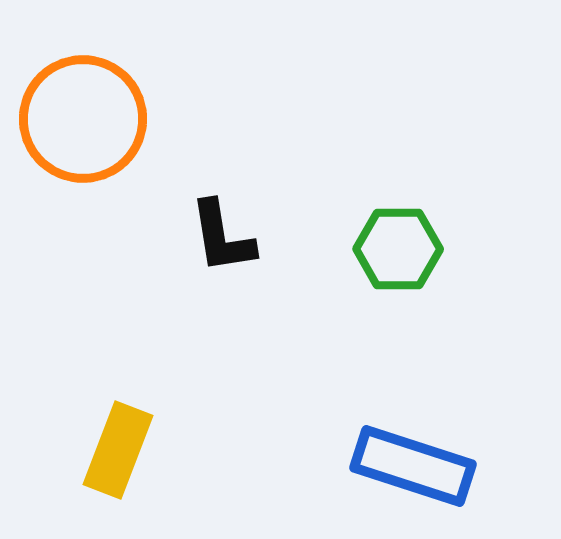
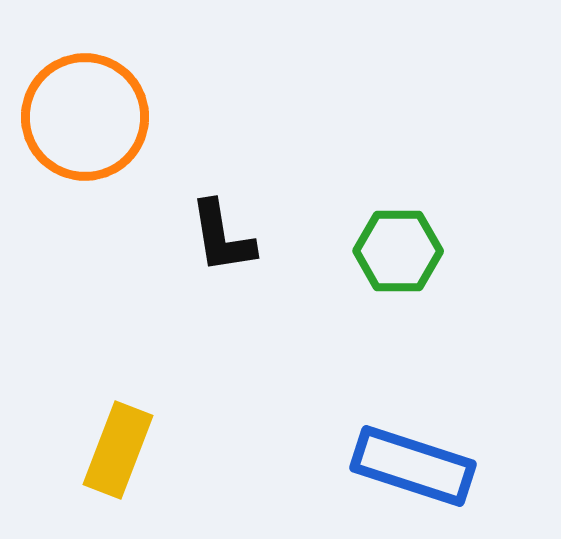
orange circle: moved 2 px right, 2 px up
green hexagon: moved 2 px down
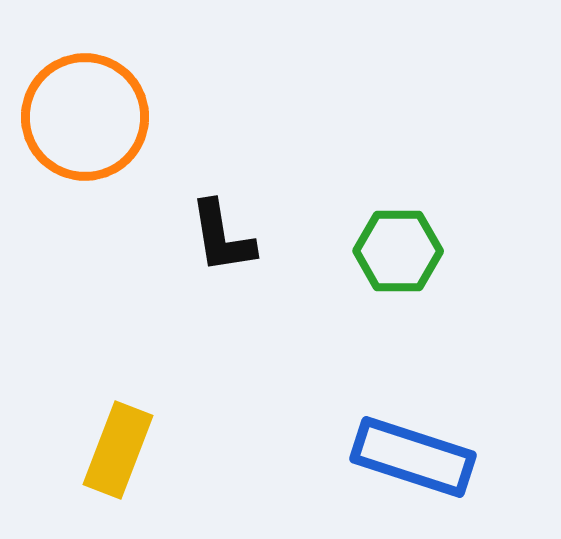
blue rectangle: moved 9 px up
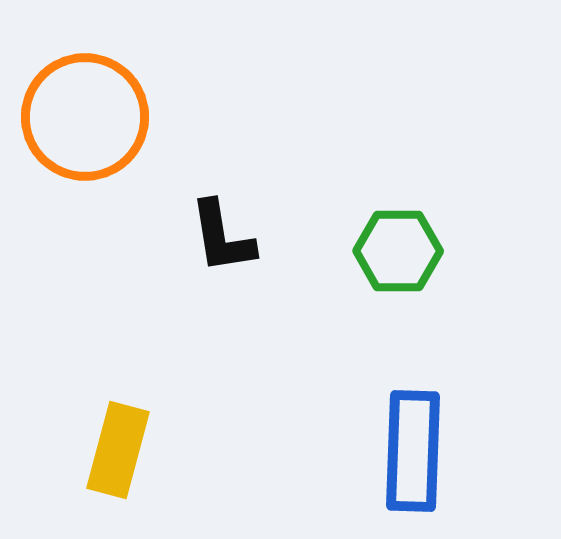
yellow rectangle: rotated 6 degrees counterclockwise
blue rectangle: moved 6 px up; rotated 74 degrees clockwise
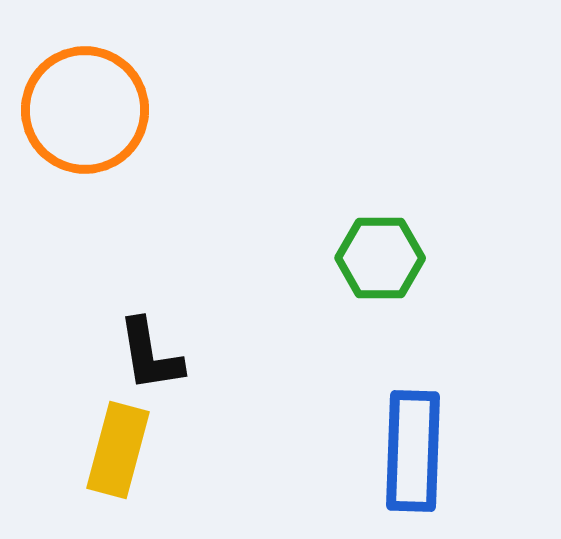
orange circle: moved 7 px up
black L-shape: moved 72 px left, 118 px down
green hexagon: moved 18 px left, 7 px down
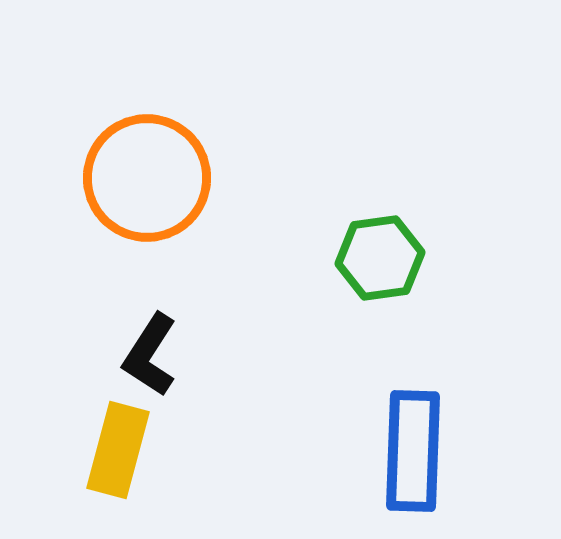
orange circle: moved 62 px right, 68 px down
green hexagon: rotated 8 degrees counterclockwise
black L-shape: rotated 42 degrees clockwise
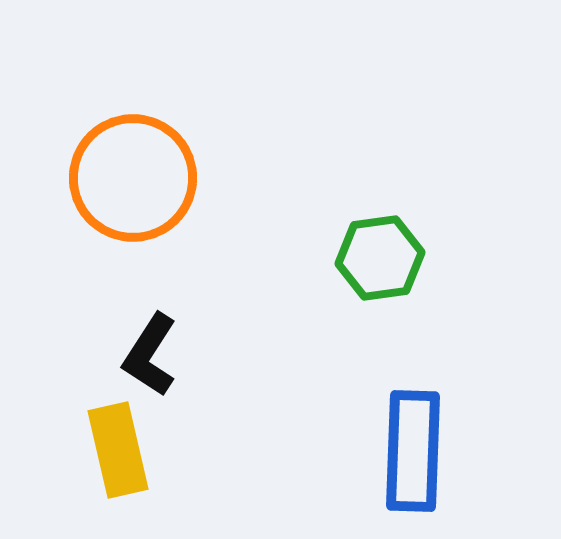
orange circle: moved 14 px left
yellow rectangle: rotated 28 degrees counterclockwise
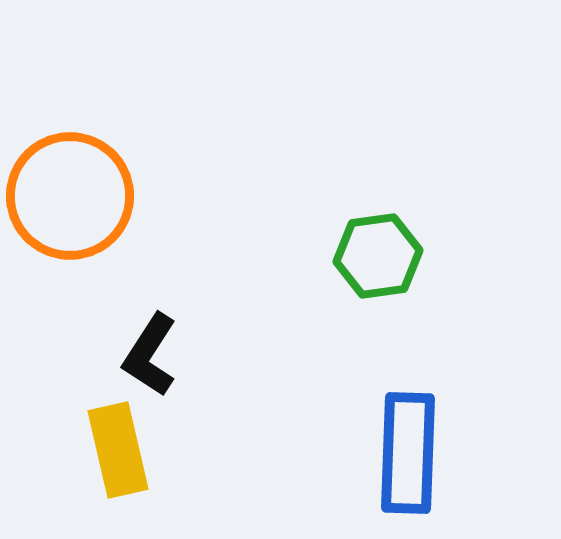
orange circle: moved 63 px left, 18 px down
green hexagon: moved 2 px left, 2 px up
blue rectangle: moved 5 px left, 2 px down
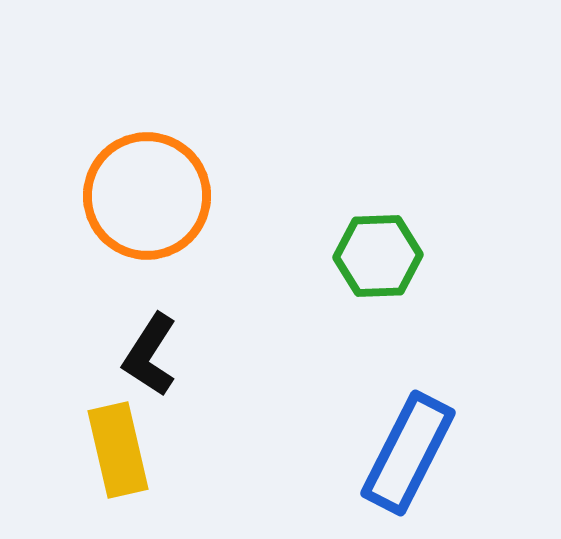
orange circle: moved 77 px right
green hexagon: rotated 6 degrees clockwise
blue rectangle: rotated 25 degrees clockwise
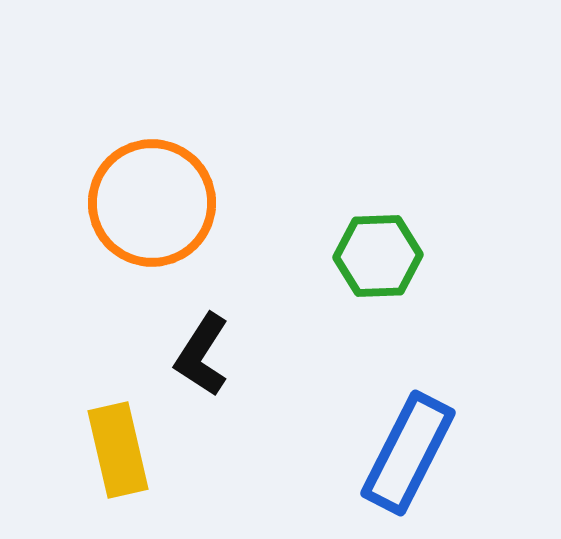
orange circle: moved 5 px right, 7 px down
black L-shape: moved 52 px right
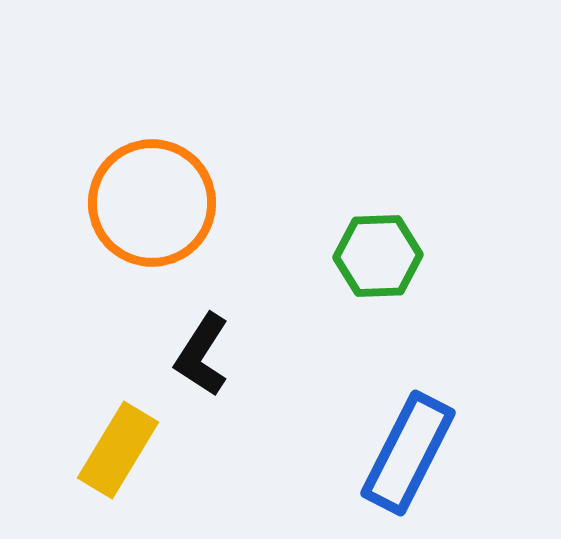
yellow rectangle: rotated 44 degrees clockwise
